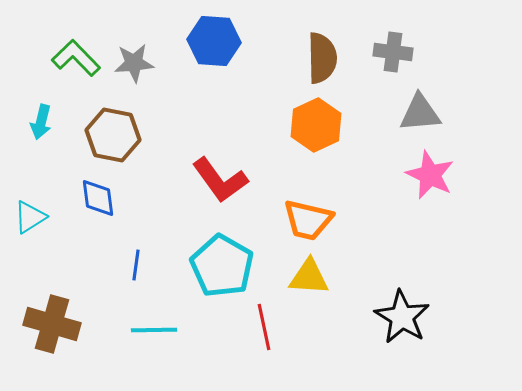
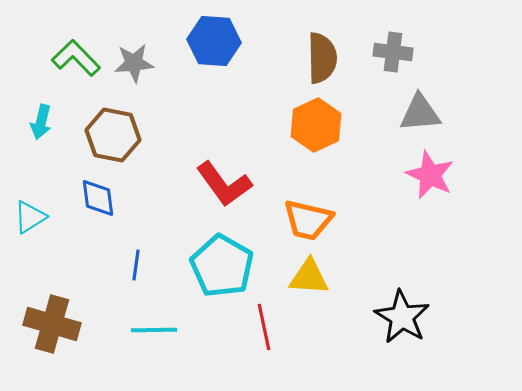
red L-shape: moved 4 px right, 4 px down
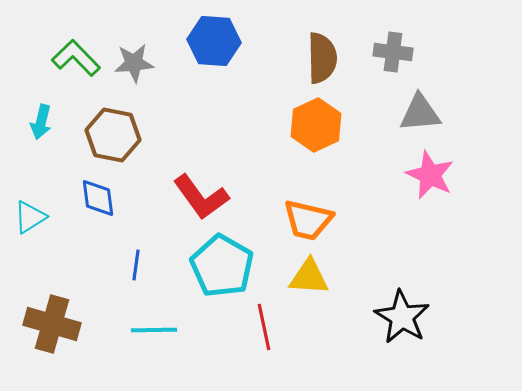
red L-shape: moved 23 px left, 13 px down
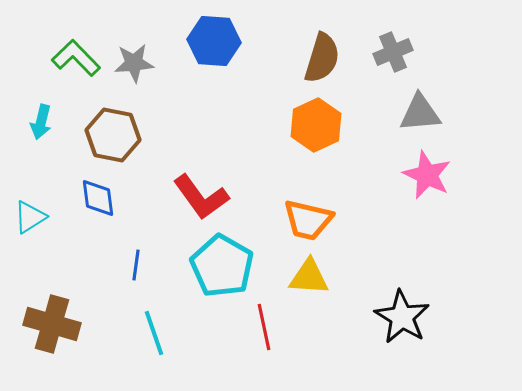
gray cross: rotated 30 degrees counterclockwise
brown semicircle: rotated 18 degrees clockwise
pink star: moved 3 px left
cyan line: moved 3 px down; rotated 72 degrees clockwise
